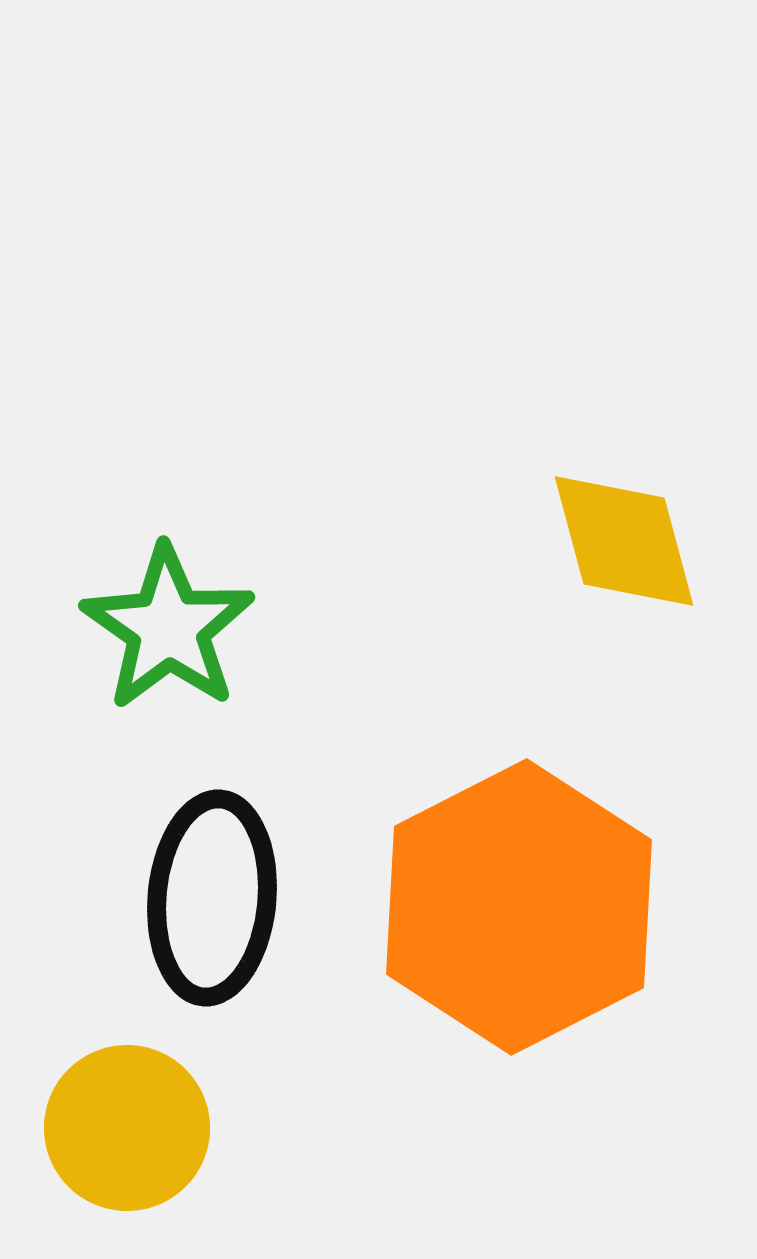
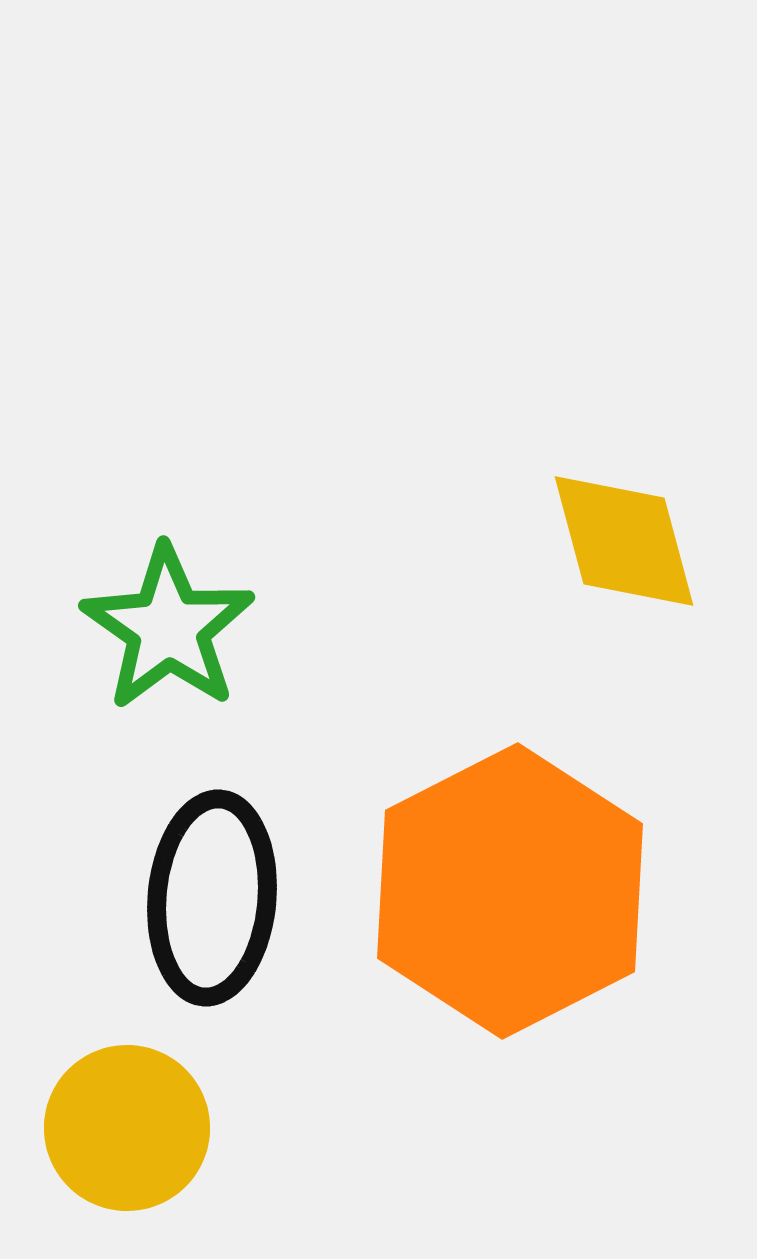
orange hexagon: moved 9 px left, 16 px up
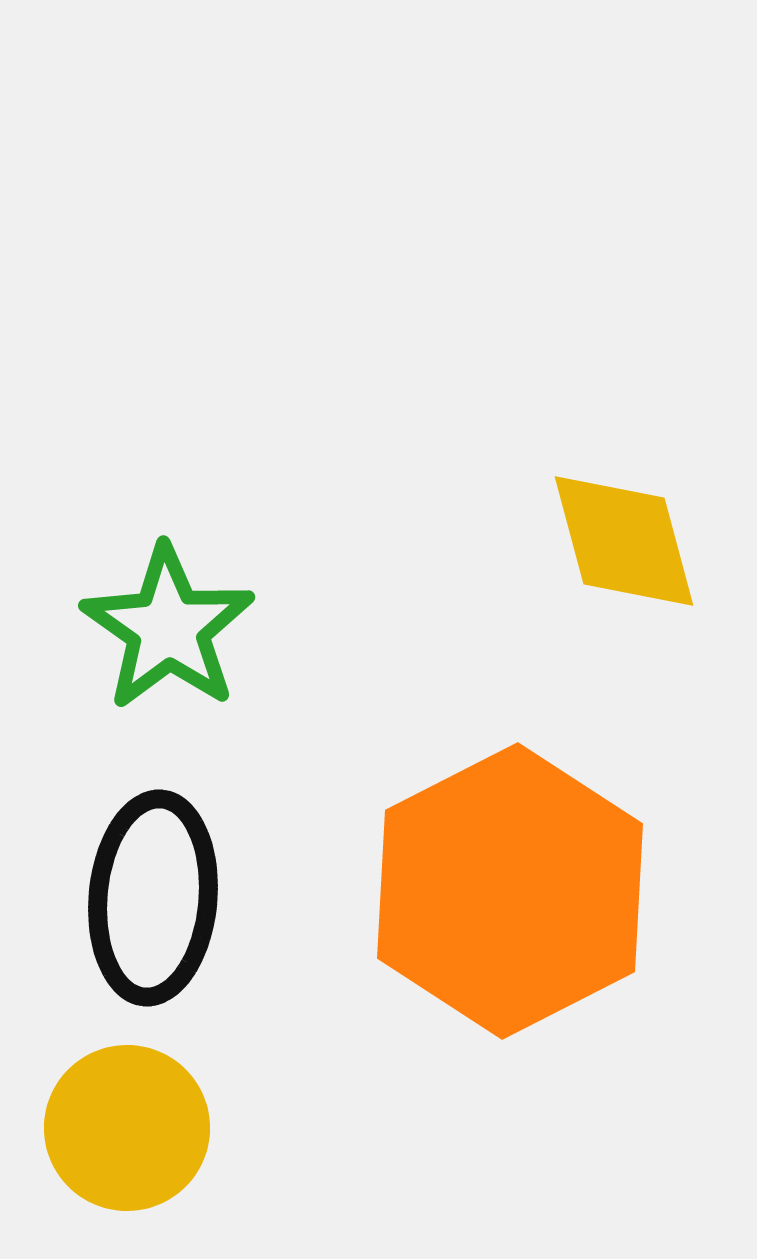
black ellipse: moved 59 px left
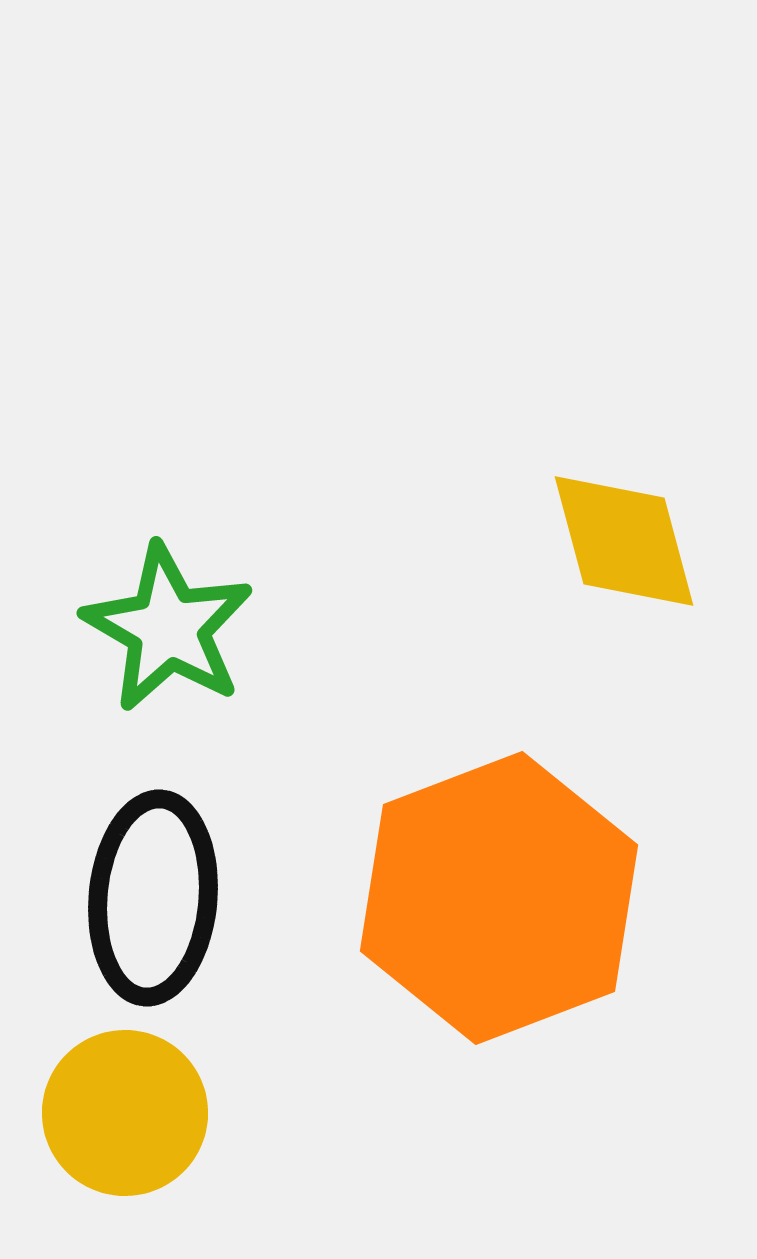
green star: rotated 5 degrees counterclockwise
orange hexagon: moved 11 px left, 7 px down; rotated 6 degrees clockwise
yellow circle: moved 2 px left, 15 px up
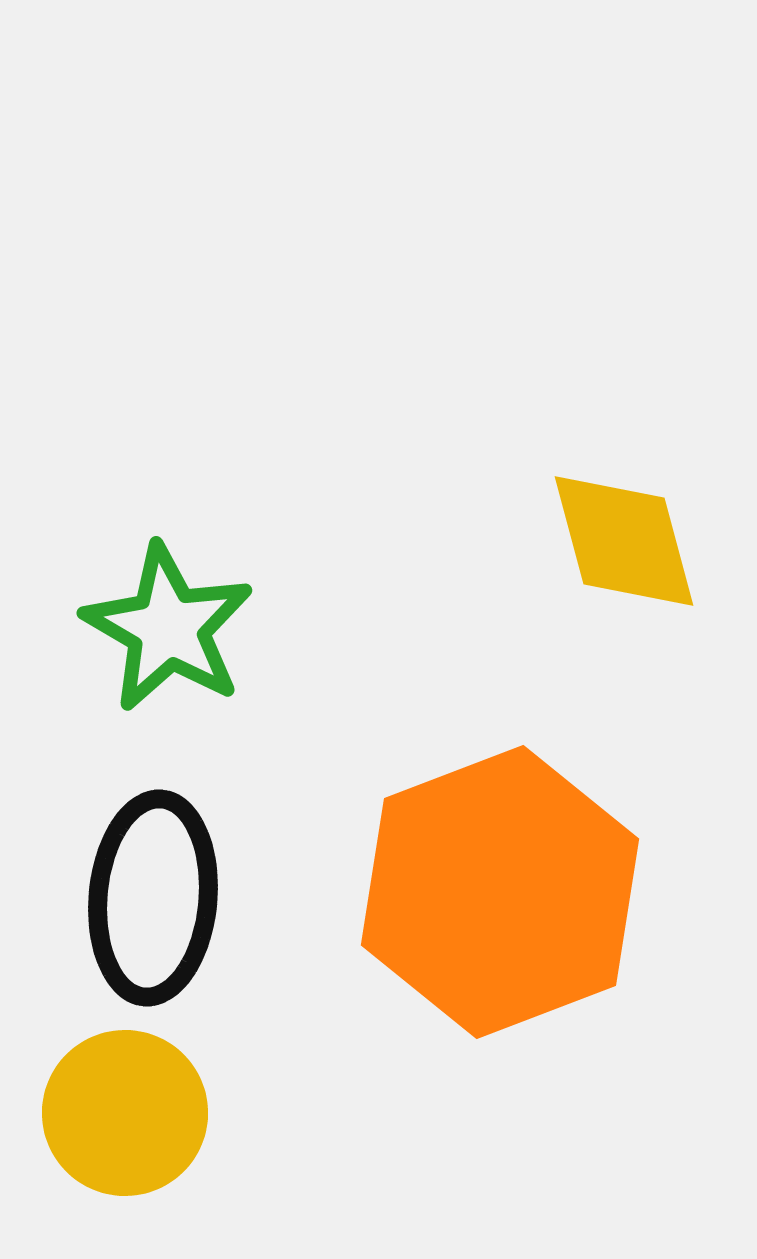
orange hexagon: moved 1 px right, 6 px up
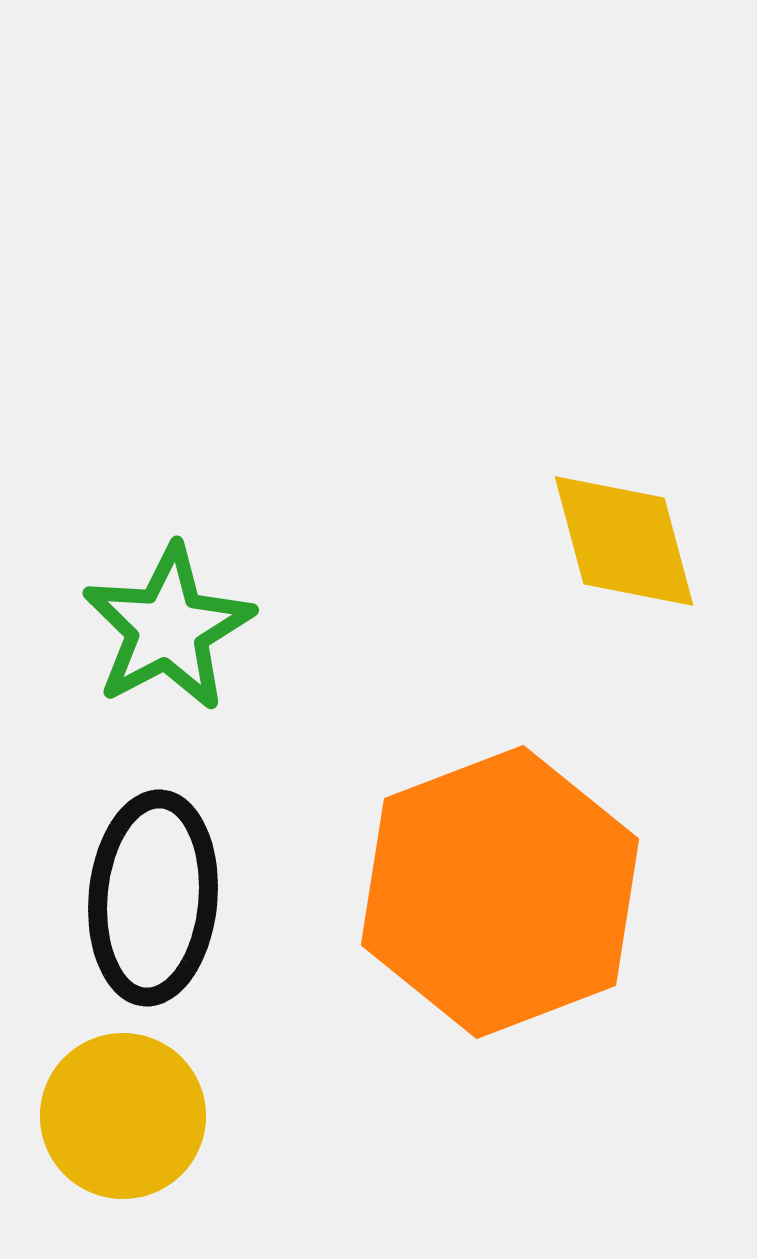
green star: rotated 14 degrees clockwise
yellow circle: moved 2 px left, 3 px down
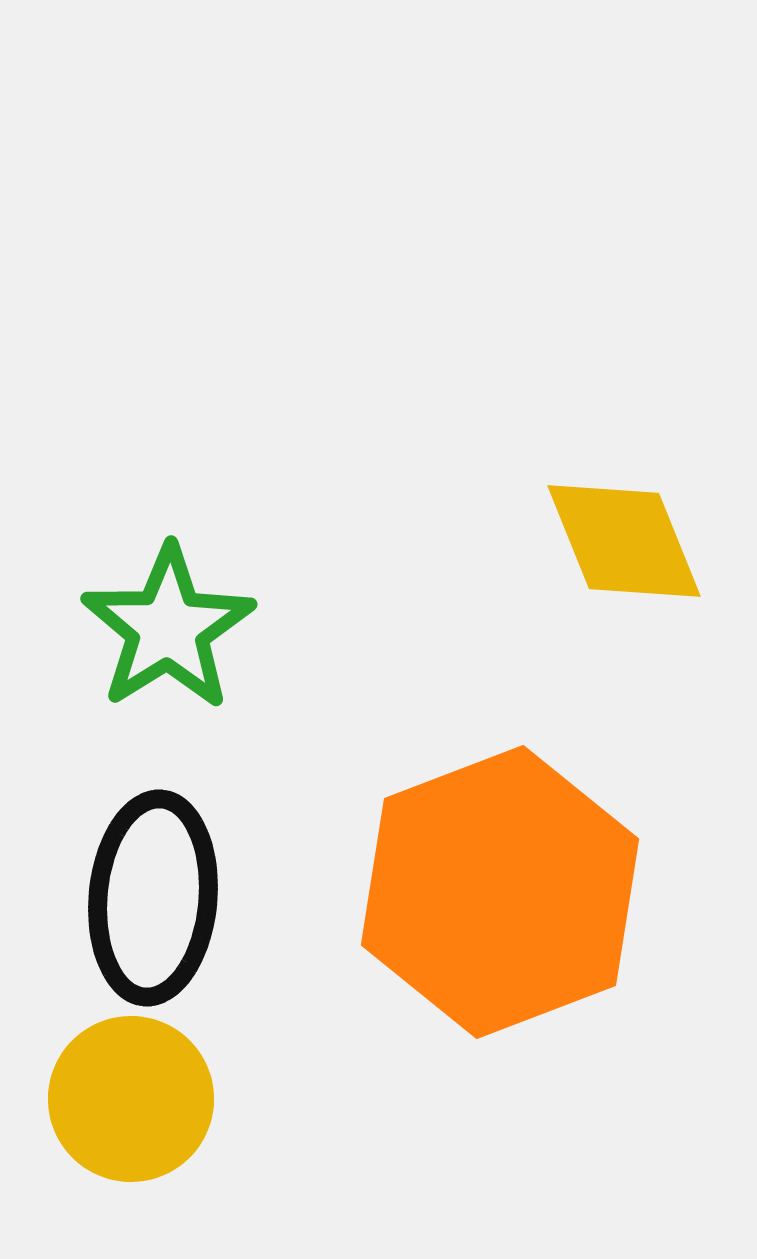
yellow diamond: rotated 7 degrees counterclockwise
green star: rotated 4 degrees counterclockwise
yellow circle: moved 8 px right, 17 px up
